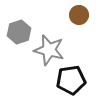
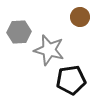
brown circle: moved 1 px right, 2 px down
gray hexagon: rotated 15 degrees clockwise
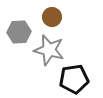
brown circle: moved 28 px left
black pentagon: moved 3 px right, 1 px up
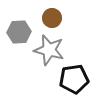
brown circle: moved 1 px down
